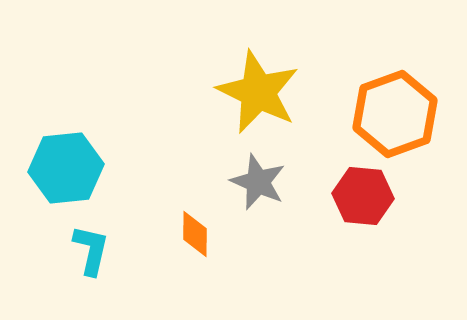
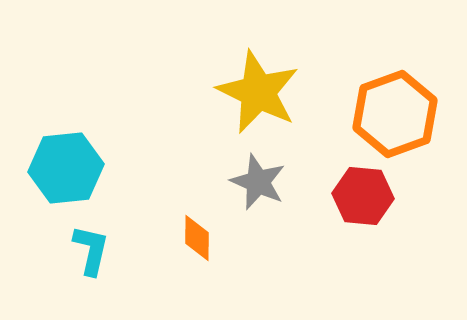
orange diamond: moved 2 px right, 4 px down
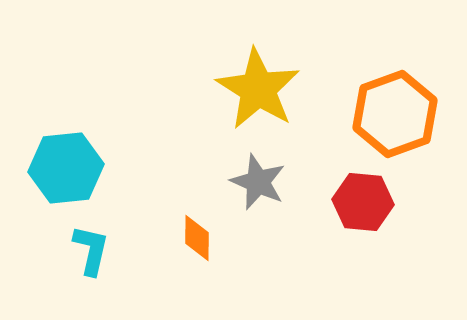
yellow star: moved 3 px up; rotated 6 degrees clockwise
red hexagon: moved 6 px down
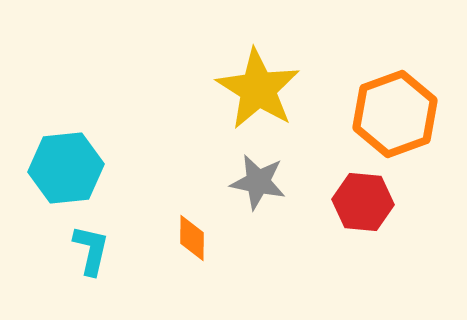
gray star: rotated 12 degrees counterclockwise
orange diamond: moved 5 px left
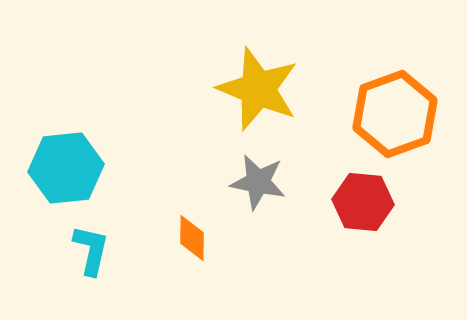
yellow star: rotated 10 degrees counterclockwise
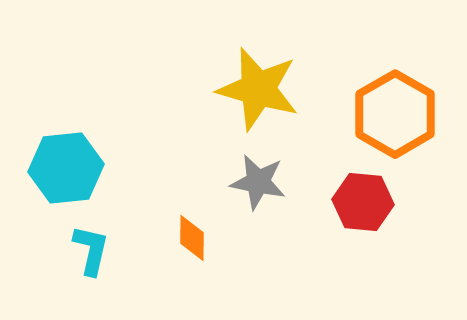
yellow star: rotated 6 degrees counterclockwise
orange hexagon: rotated 10 degrees counterclockwise
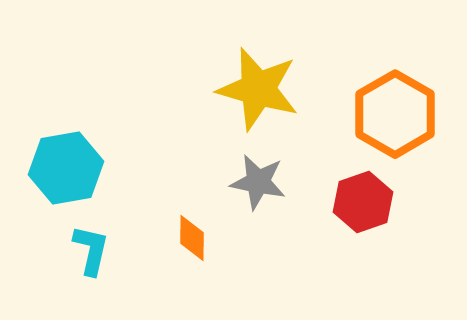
cyan hexagon: rotated 4 degrees counterclockwise
red hexagon: rotated 24 degrees counterclockwise
